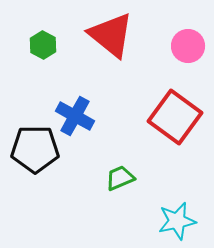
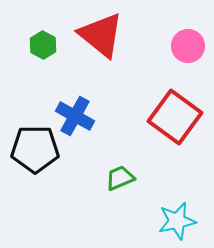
red triangle: moved 10 px left
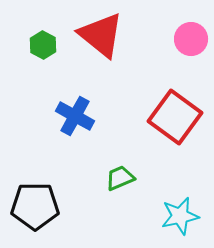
pink circle: moved 3 px right, 7 px up
black pentagon: moved 57 px down
cyan star: moved 3 px right, 5 px up
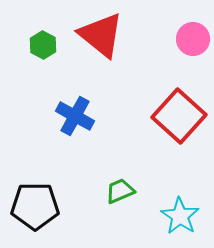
pink circle: moved 2 px right
red square: moved 4 px right, 1 px up; rotated 6 degrees clockwise
green trapezoid: moved 13 px down
cyan star: rotated 27 degrees counterclockwise
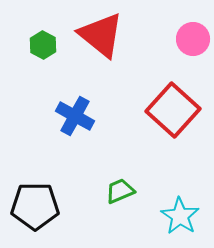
red square: moved 6 px left, 6 px up
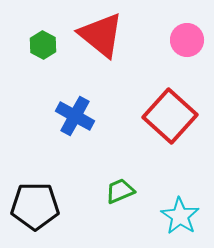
pink circle: moved 6 px left, 1 px down
red square: moved 3 px left, 6 px down
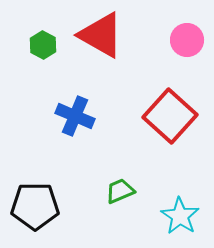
red triangle: rotated 9 degrees counterclockwise
blue cross: rotated 6 degrees counterclockwise
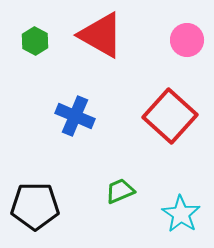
green hexagon: moved 8 px left, 4 px up
cyan star: moved 1 px right, 2 px up
